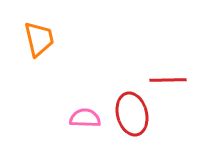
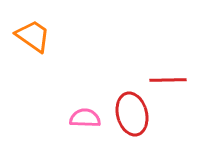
orange trapezoid: moved 6 px left, 3 px up; rotated 42 degrees counterclockwise
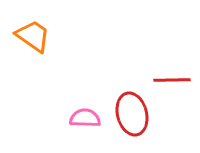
red line: moved 4 px right
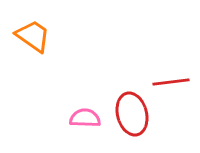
red line: moved 1 px left, 2 px down; rotated 6 degrees counterclockwise
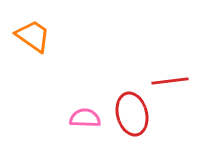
red line: moved 1 px left, 1 px up
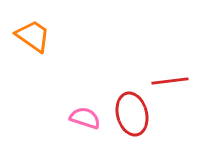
pink semicircle: rotated 16 degrees clockwise
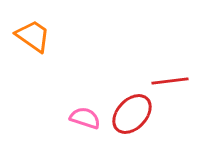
red ellipse: rotated 57 degrees clockwise
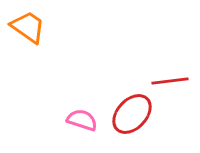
orange trapezoid: moved 5 px left, 9 px up
pink semicircle: moved 3 px left, 2 px down
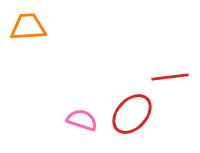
orange trapezoid: rotated 39 degrees counterclockwise
red line: moved 4 px up
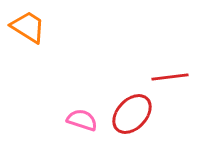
orange trapezoid: rotated 36 degrees clockwise
